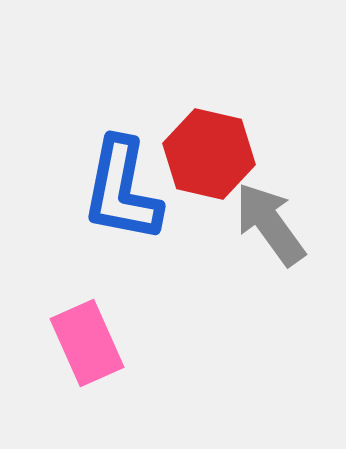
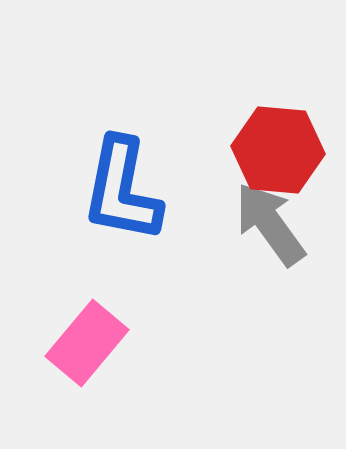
red hexagon: moved 69 px right, 4 px up; rotated 8 degrees counterclockwise
pink rectangle: rotated 64 degrees clockwise
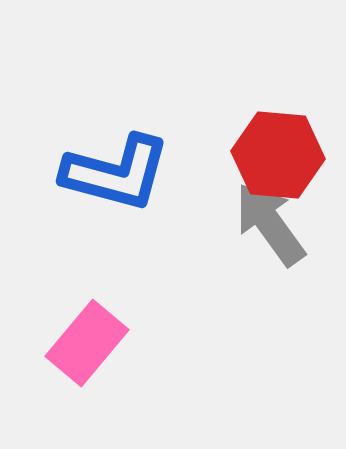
red hexagon: moved 5 px down
blue L-shape: moved 6 px left, 17 px up; rotated 86 degrees counterclockwise
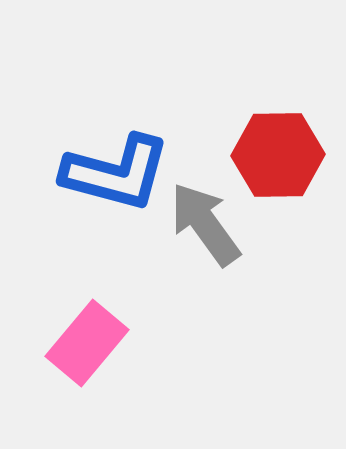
red hexagon: rotated 6 degrees counterclockwise
gray arrow: moved 65 px left
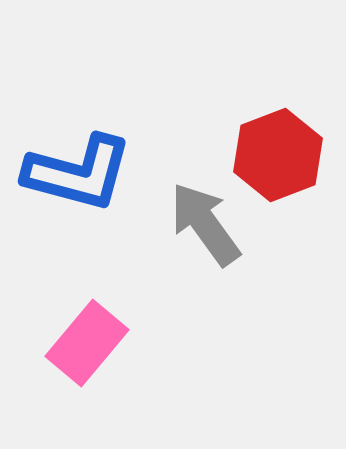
red hexagon: rotated 20 degrees counterclockwise
blue L-shape: moved 38 px left
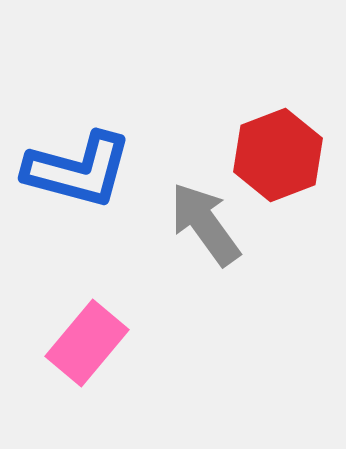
blue L-shape: moved 3 px up
